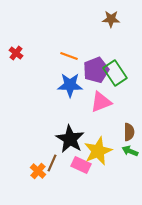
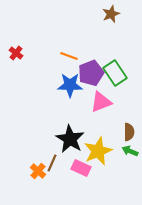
brown star: moved 5 px up; rotated 24 degrees counterclockwise
purple pentagon: moved 5 px left, 3 px down
pink rectangle: moved 3 px down
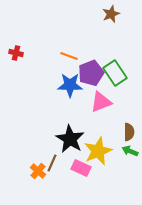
red cross: rotated 24 degrees counterclockwise
